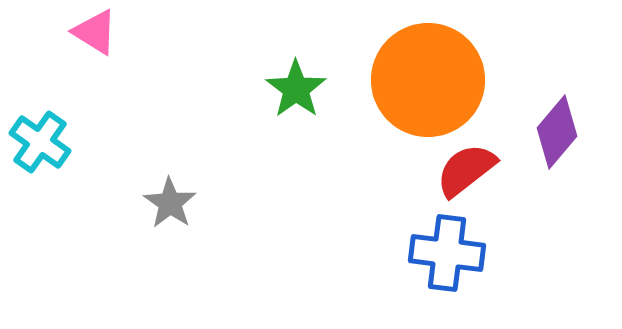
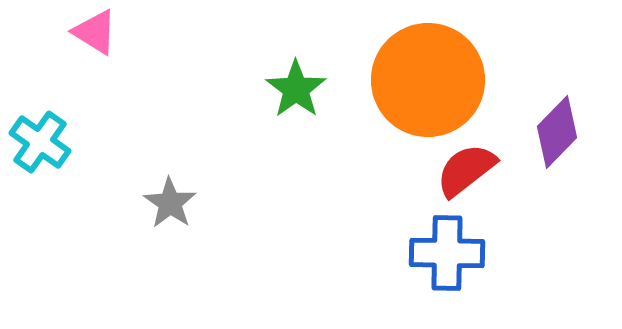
purple diamond: rotated 4 degrees clockwise
blue cross: rotated 6 degrees counterclockwise
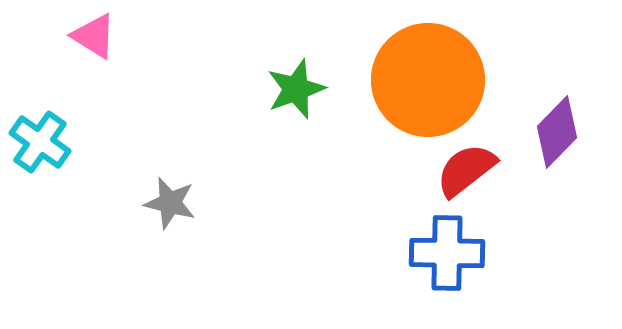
pink triangle: moved 1 px left, 4 px down
green star: rotated 16 degrees clockwise
gray star: rotated 20 degrees counterclockwise
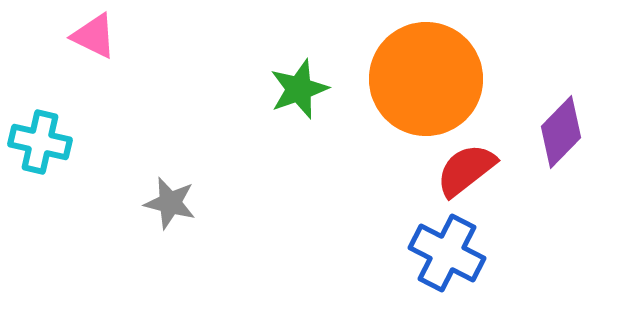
pink triangle: rotated 6 degrees counterclockwise
orange circle: moved 2 px left, 1 px up
green star: moved 3 px right
purple diamond: moved 4 px right
cyan cross: rotated 22 degrees counterclockwise
blue cross: rotated 26 degrees clockwise
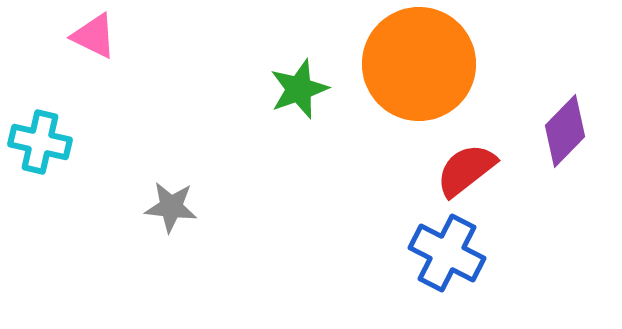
orange circle: moved 7 px left, 15 px up
purple diamond: moved 4 px right, 1 px up
gray star: moved 1 px right, 4 px down; rotated 8 degrees counterclockwise
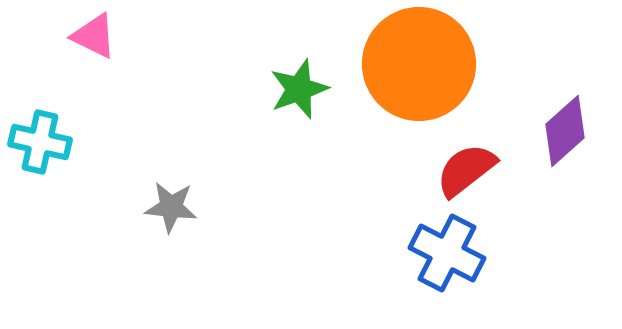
purple diamond: rotated 4 degrees clockwise
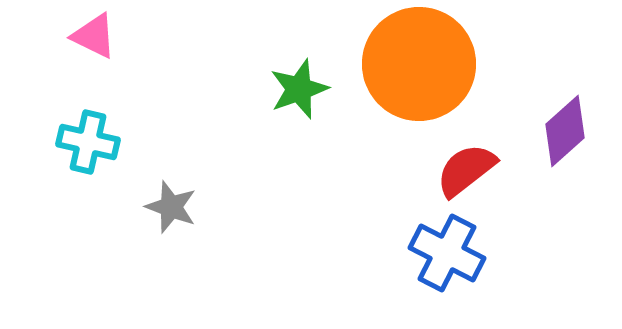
cyan cross: moved 48 px right
gray star: rotated 14 degrees clockwise
